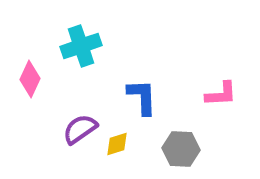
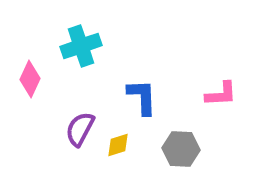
purple semicircle: rotated 27 degrees counterclockwise
yellow diamond: moved 1 px right, 1 px down
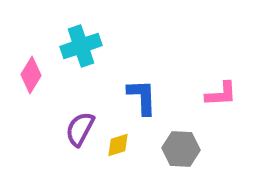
pink diamond: moved 1 px right, 4 px up; rotated 6 degrees clockwise
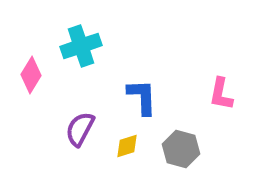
pink L-shape: rotated 104 degrees clockwise
yellow diamond: moved 9 px right, 1 px down
gray hexagon: rotated 12 degrees clockwise
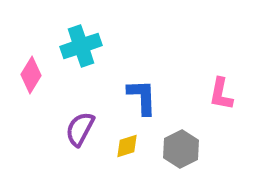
gray hexagon: rotated 18 degrees clockwise
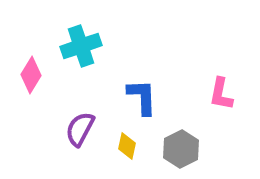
yellow diamond: rotated 60 degrees counterclockwise
